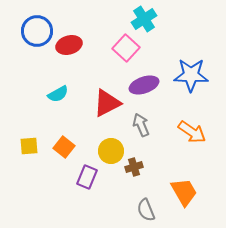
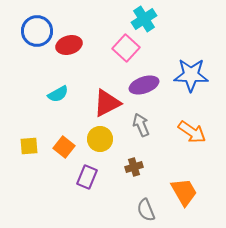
yellow circle: moved 11 px left, 12 px up
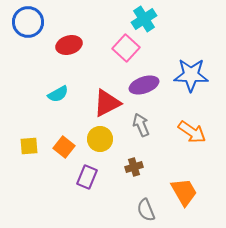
blue circle: moved 9 px left, 9 px up
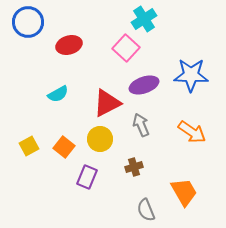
yellow square: rotated 24 degrees counterclockwise
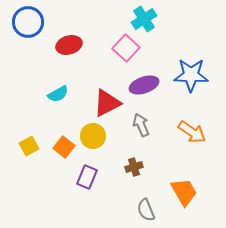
yellow circle: moved 7 px left, 3 px up
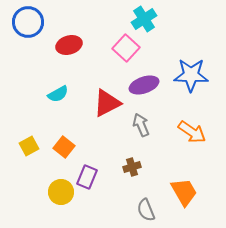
yellow circle: moved 32 px left, 56 px down
brown cross: moved 2 px left
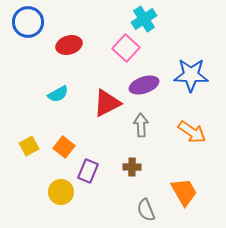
gray arrow: rotated 20 degrees clockwise
brown cross: rotated 18 degrees clockwise
purple rectangle: moved 1 px right, 6 px up
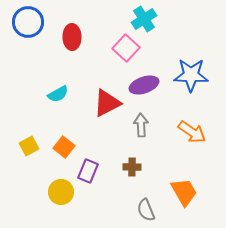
red ellipse: moved 3 px right, 8 px up; rotated 75 degrees counterclockwise
